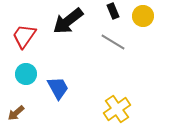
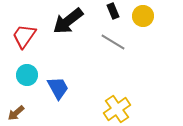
cyan circle: moved 1 px right, 1 px down
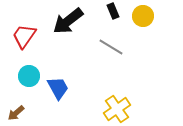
gray line: moved 2 px left, 5 px down
cyan circle: moved 2 px right, 1 px down
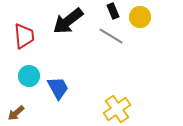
yellow circle: moved 3 px left, 1 px down
red trapezoid: rotated 140 degrees clockwise
gray line: moved 11 px up
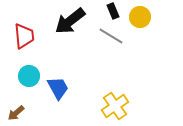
black arrow: moved 2 px right
yellow cross: moved 2 px left, 3 px up
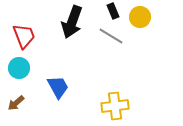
black arrow: moved 2 px right, 1 px down; rotated 32 degrees counterclockwise
red trapezoid: rotated 16 degrees counterclockwise
cyan circle: moved 10 px left, 8 px up
blue trapezoid: moved 1 px up
yellow cross: rotated 28 degrees clockwise
brown arrow: moved 10 px up
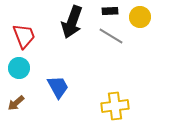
black rectangle: moved 3 px left; rotated 70 degrees counterclockwise
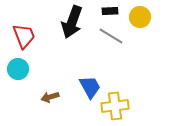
cyan circle: moved 1 px left, 1 px down
blue trapezoid: moved 32 px right
brown arrow: moved 34 px right, 6 px up; rotated 24 degrees clockwise
